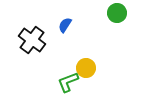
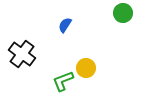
green circle: moved 6 px right
black cross: moved 10 px left, 14 px down
green L-shape: moved 5 px left, 1 px up
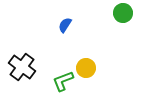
black cross: moved 13 px down
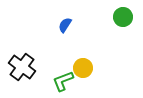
green circle: moved 4 px down
yellow circle: moved 3 px left
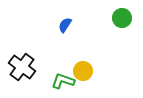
green circle: moved 1 px left, 1 px down
yellow circle: moved 3 px down
green L-shape: rotated 40 degrees clockwise
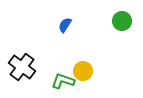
green circle: moved 3 px down
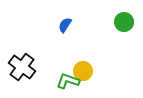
green circle: moved 2 px right, 1 px down
green L-shape: moved 5 px right
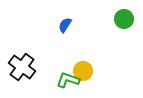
green circle: moved 3 px up
green L-shape: moved 1 px up
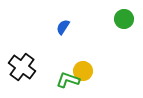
blue semicircle: moved 2 px left, 2 px down
